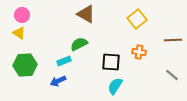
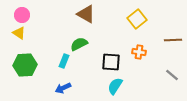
cyan rectangle: rotated 48 degrees counterclockwise
blue arrow: moved 5 px right, 7 px down
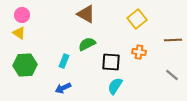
green semicircle: moved 8 px right
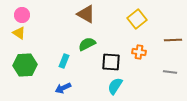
gray line: moved 2 px left, 3 px up; rotated 32 degrees counterclockwise
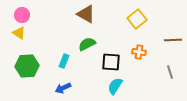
green hexagon: moved 2 px right, 1 px down
gray line: rotated 64 degrees clockwise
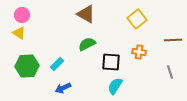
cyan rectangle: moved 7 px left, 3 px down; rotated 24 degrees clockwise
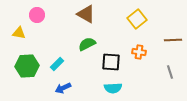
pink circle: moved 15 px right
yellow triangle: rotated 24 degrees counterclockwise
cyan semicircle: moved 2 px left, 2 px down; rotated 126 degrees counterclockwise
